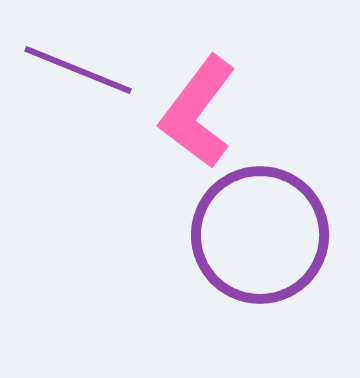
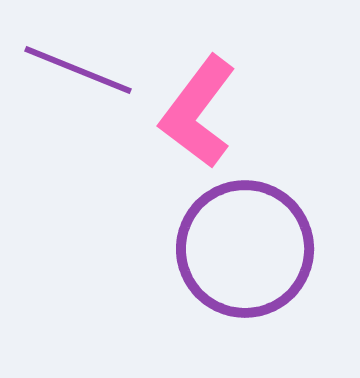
purple circle: moved 15 px left, 14 px down
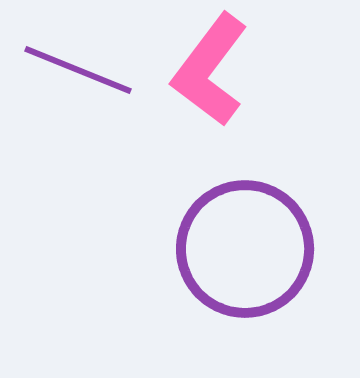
pink L-shape: moved 12 px right, 42 px up
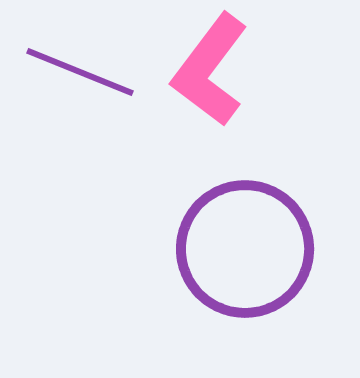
purple line: moved 2 px right, 2 px down
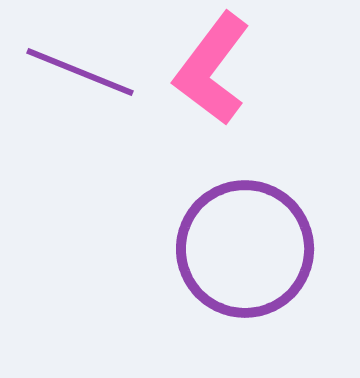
pink L-shape: moved 2 px right, 1 px up
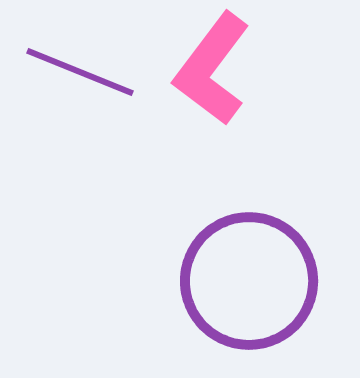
purple circle: moved 4 px right, 32 px down
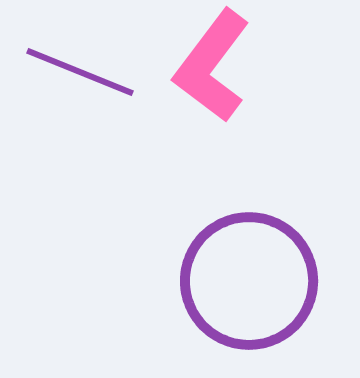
pink L-shape: moved 3 px up
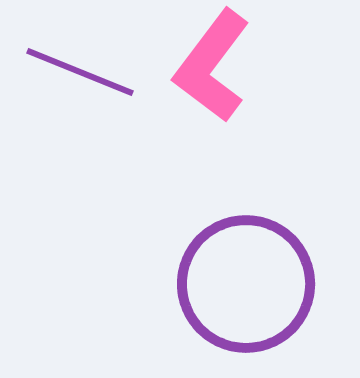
purple circle: moved 3 px left, 3 px down
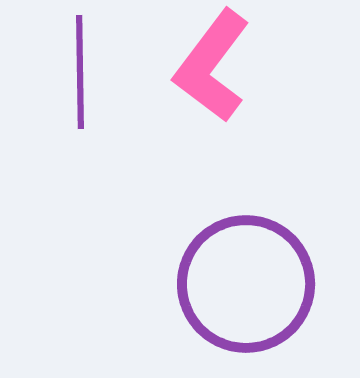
purple line: rotated 67 degrees clockwise
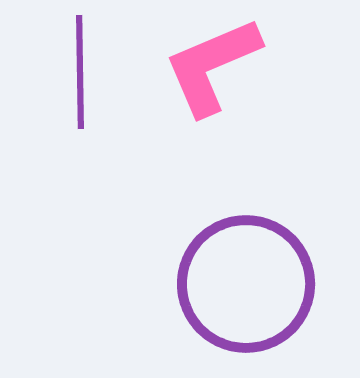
pink L-shape: rotated 30 degrees clockwise
